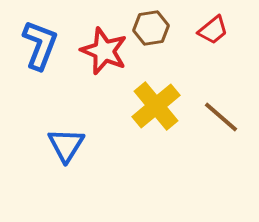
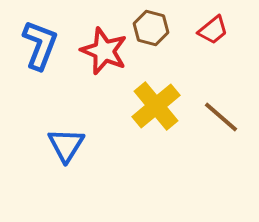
brown hexagon: rotated 24 degrees clockwise
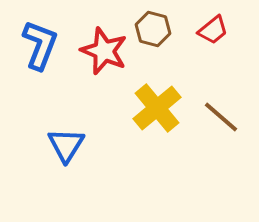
brown hexagon: moved 2 px right, 1 px down
yellow cross: moved 1 px right, 2 px down
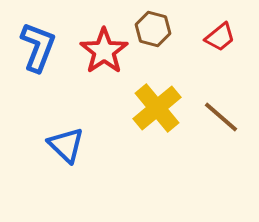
red trapezoid: moved 7 px right, 7 px down
blue L-shape: moved 2 px left, 2 px down
red star: rotated 15 degrees clockwise
blue triangle: rotated 18 degrees counterclockwise
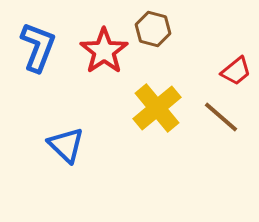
red trapezoid: moved 16 px right, 34 px down
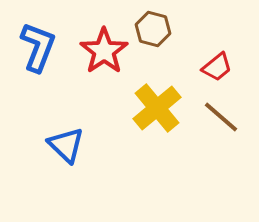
red trapezoid: moved 19 px left, 4 px up
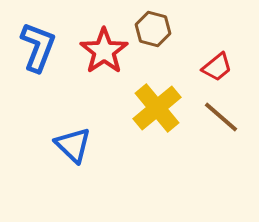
blue triangle: moved 7 px right
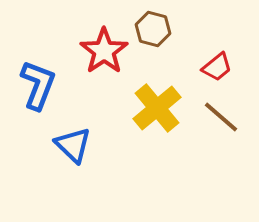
blue L-shape: moved 38 px down
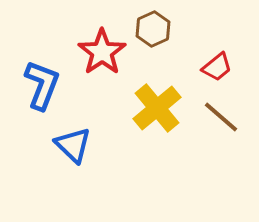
brown hexagon: rotated 20 degrees clockwise
red star: moved 2 px left, 1 px down
blue L-shape: moved 4 px right
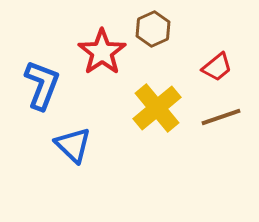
brown line: rotated 60 degrees counterclockwise
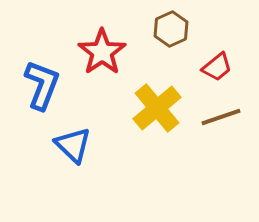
brown hexagon: moved 18 px right
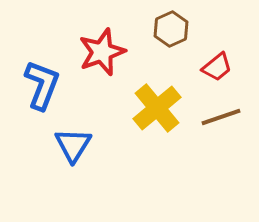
red star: rotated 15 degrees clockwise
blue triangle: rotated 18 degrees clockwise
